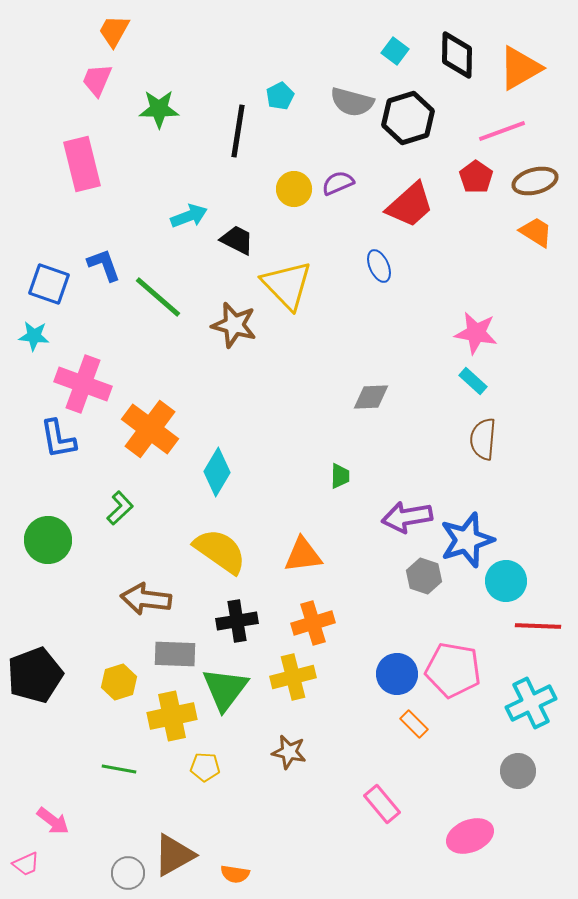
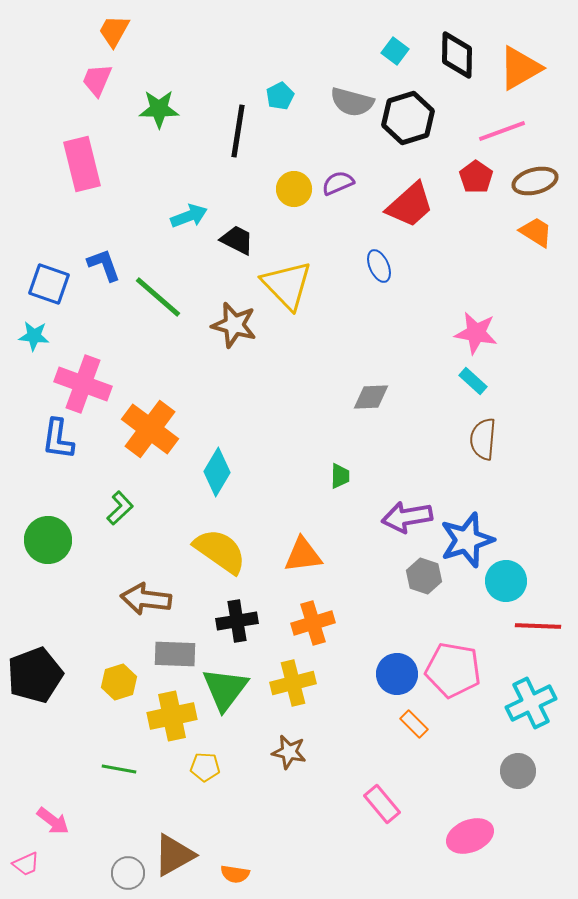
blue L-shape at (58, 439): rotated 18 degrees clockwise
yellow cross at (293, 677): moved 6 px down
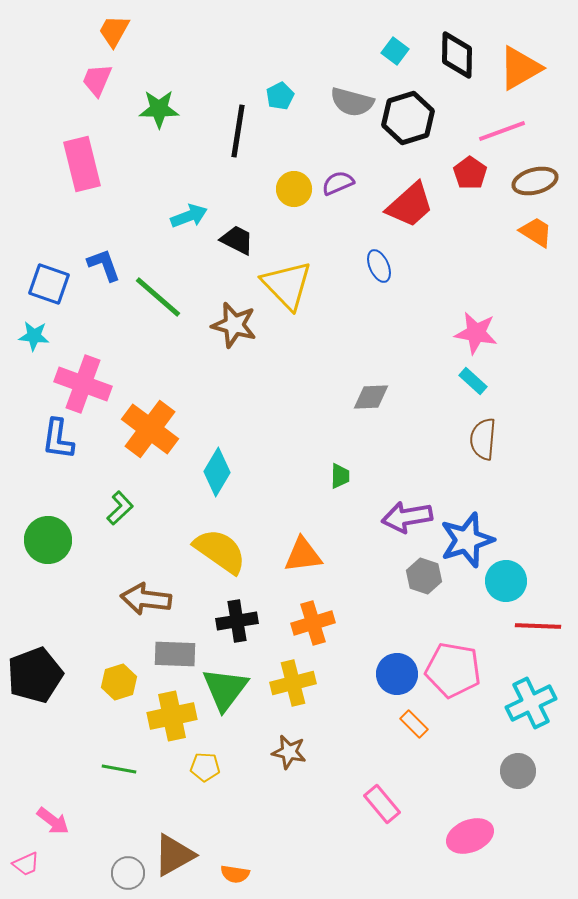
red pentagon at (476, 177): moved 6 px left, 4 px up
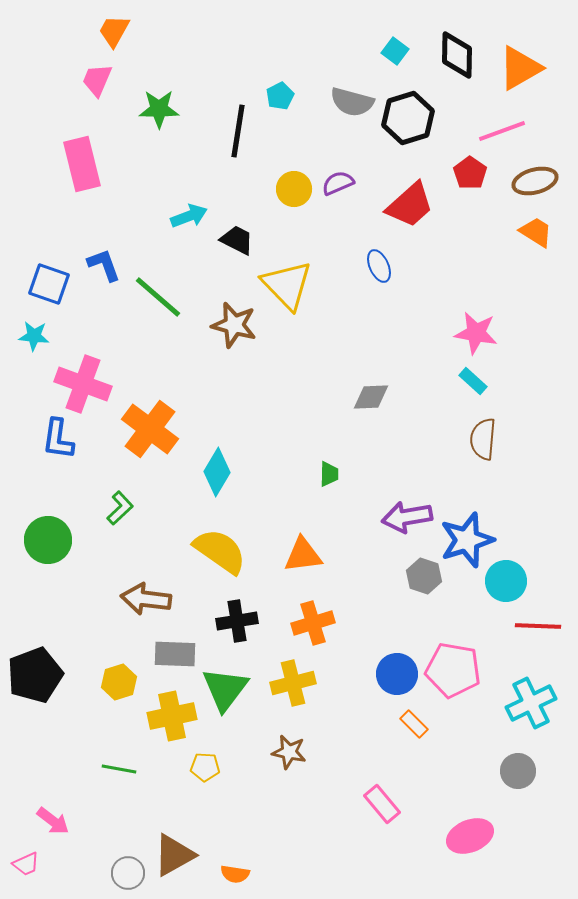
green trapezoid at (340, 476): moved 11 px left, 2 px up
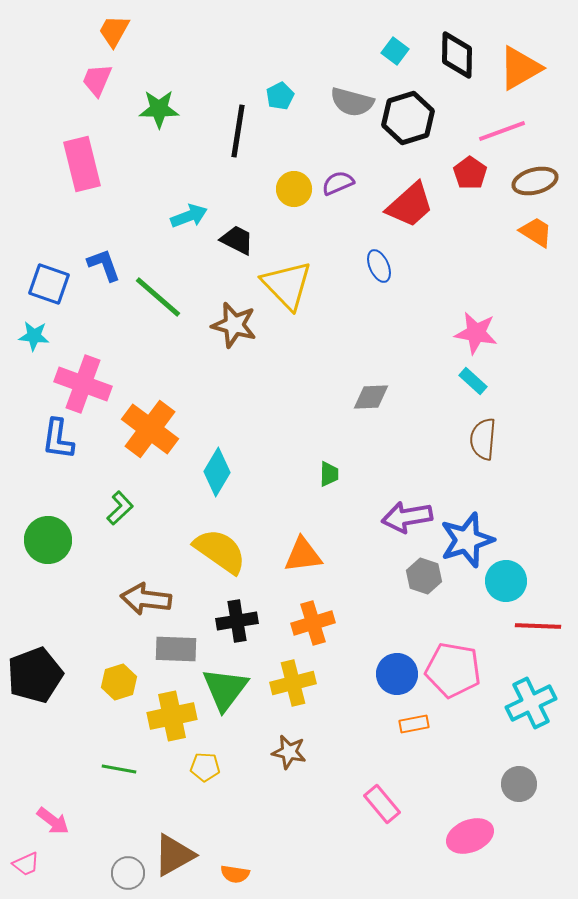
gray rectangle at (175, 654): moved 1 px right, 5 px up
orange rectangle at (414, 724): rotated 56 degrees counterclockwise
gray circle at (518, 771): moved 1 px right, 13 px down
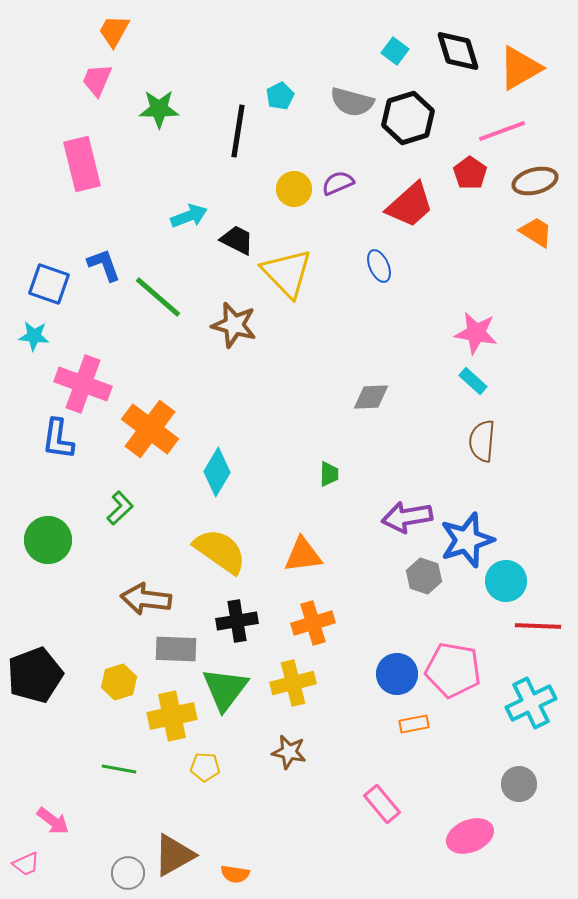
black diamond at (457, 55): moved 1 px right, 4 px up; rotated 18 degrees counterclockwise
yellow triangle at (287, 285): moved 12 px up
brown semicircle at (483, 439): moved 1 px left, 2 px down
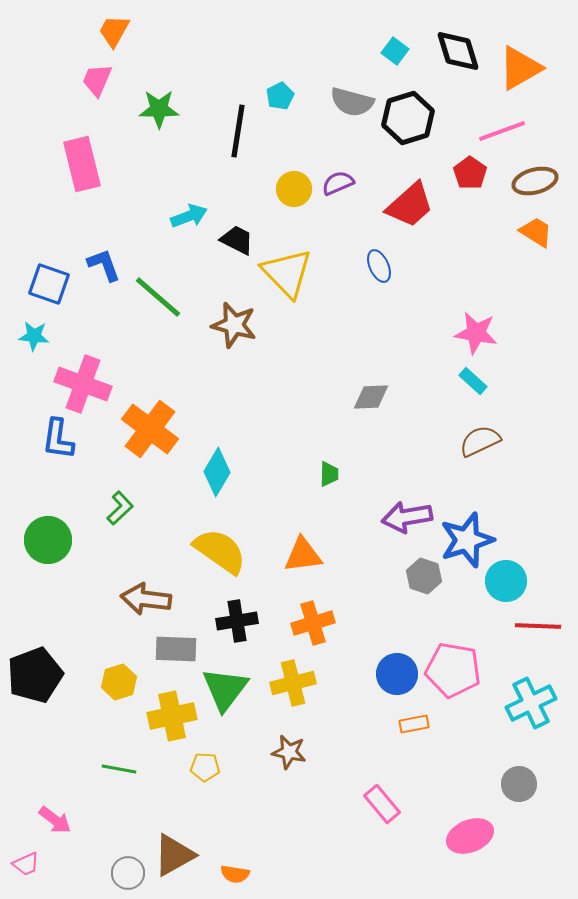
brown semicircle at (482, 441): moved 2 px left; rotated 60 degrees clockwise
pink arrow at (53, 821): moved 2 px right, 1 px up
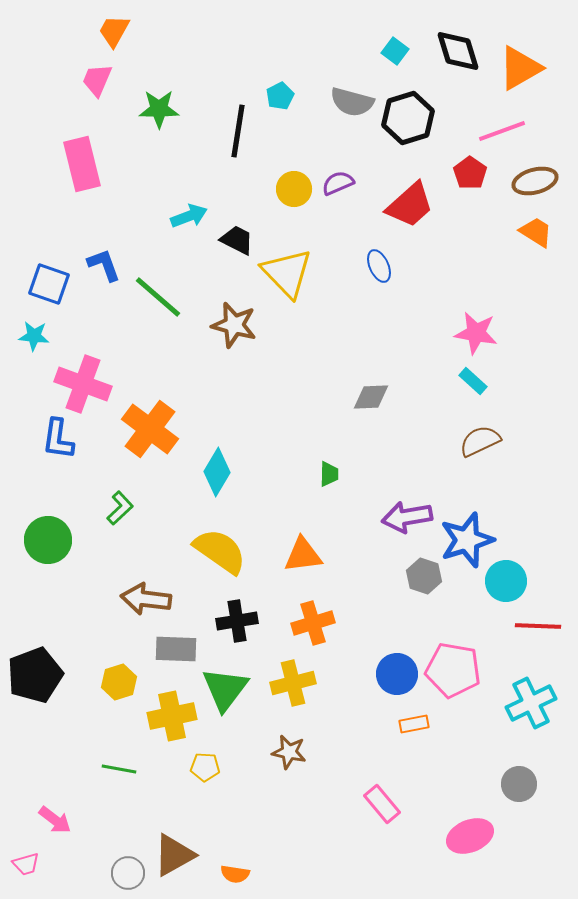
pink trapezoid at (26, 864): rotated 8 degrees clockwise
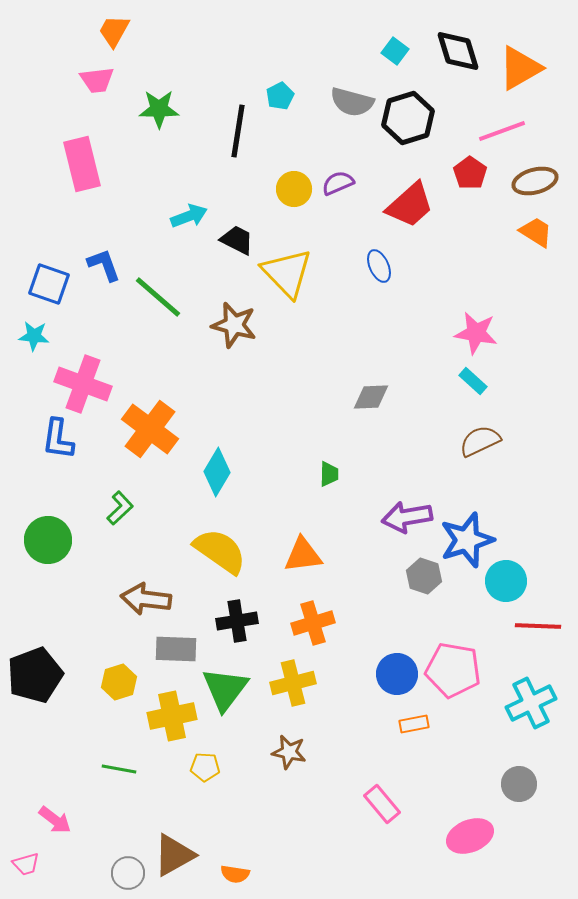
pink trapezoid at (97, 80): rotated 120 degrees counterclockwise
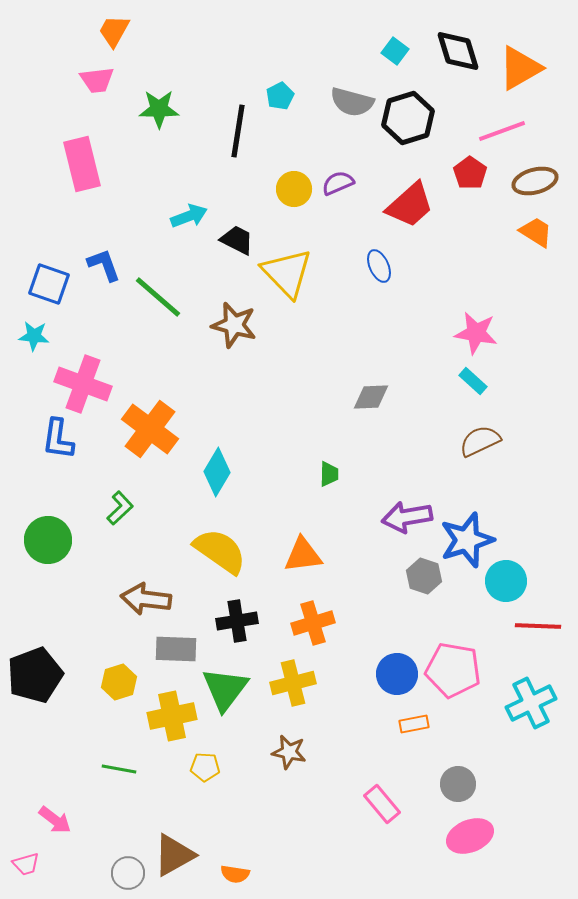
gray circle at (519, 784): moved 61 px left
